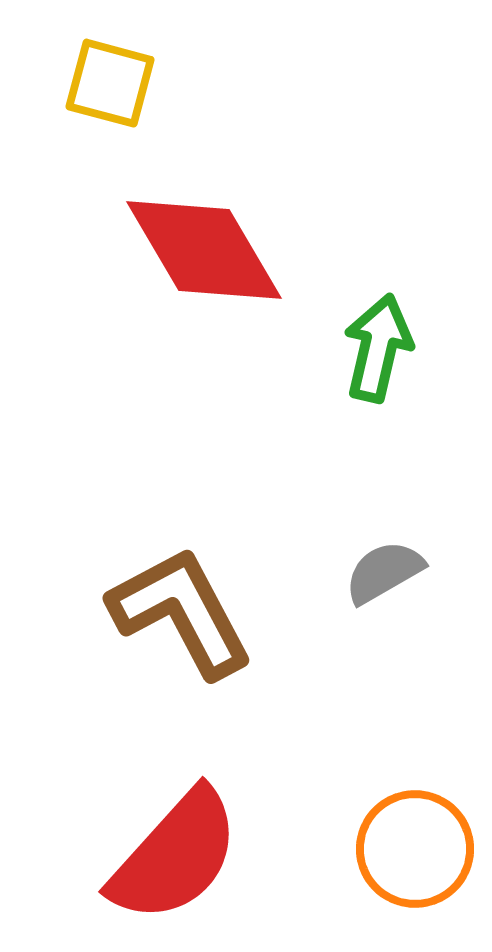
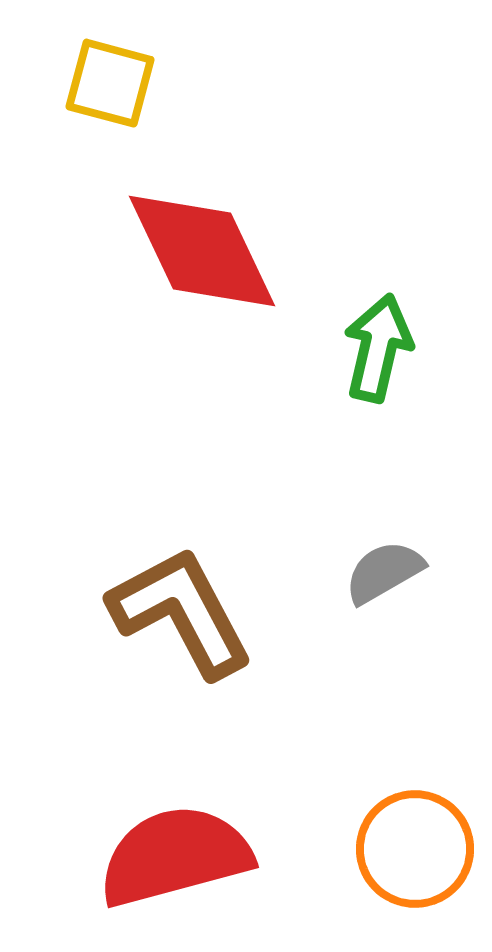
red diamond: moved 2 px left, 1 px down; rotated 5 degrees clockwise
red semicircle: rotated 147 degrees counterclockwise
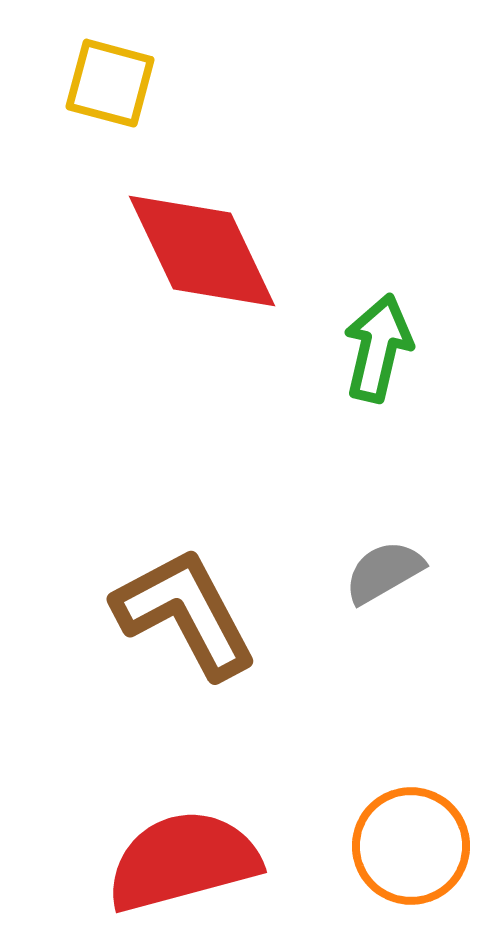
brown L-shape: moved 4 px right, 1 px down
orange circle: moved 4 px left, 3 px up
red semicircle: moved 8 px right, 5 px down
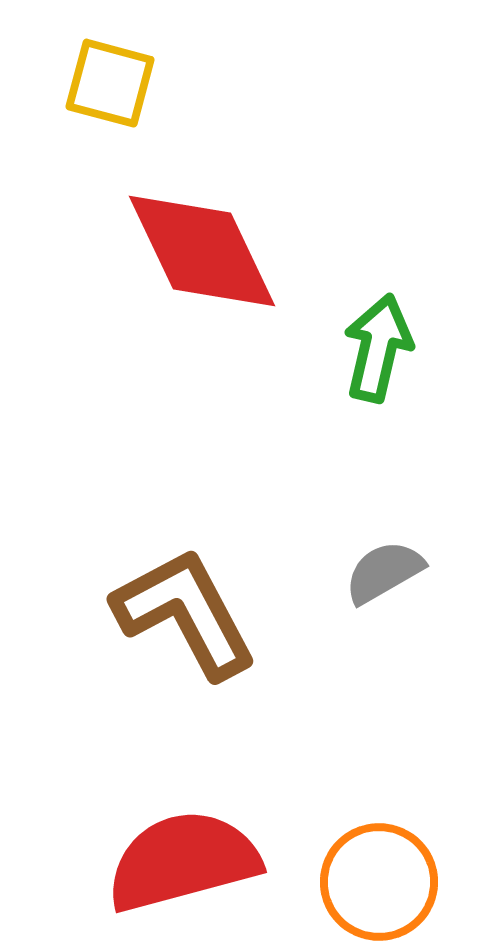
orange circle: moved 32 px left, 36 px down
